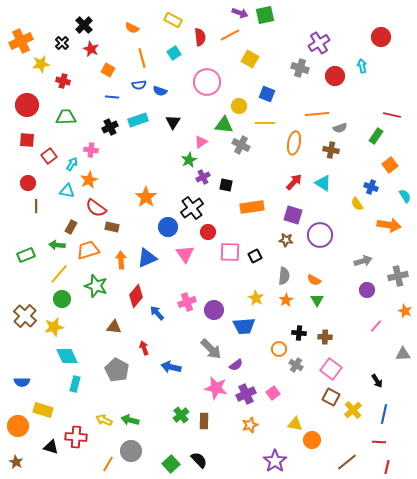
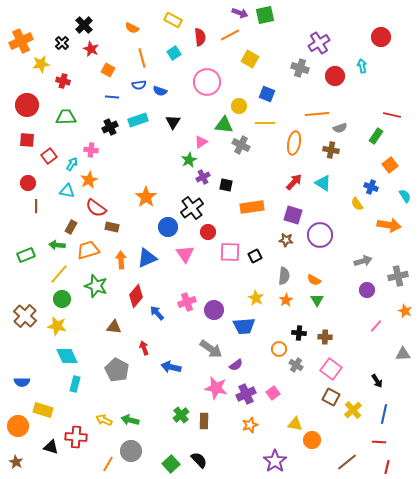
yellow star at (54, 327): moved 3 px right, 1 px up; rotated 24 degrees clockwise
gray arrow at (211, 349): rotated 10 degrees counterclockwise
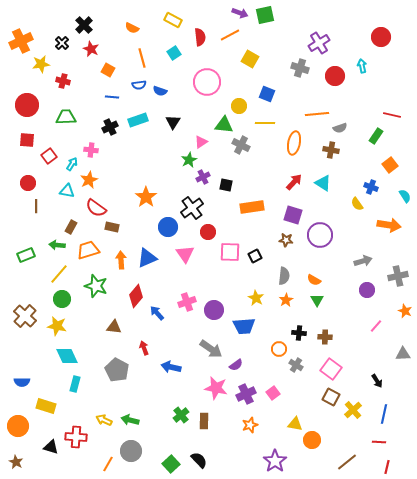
yellow rectangle at (43, 410): moved 3 px right, 4 px up
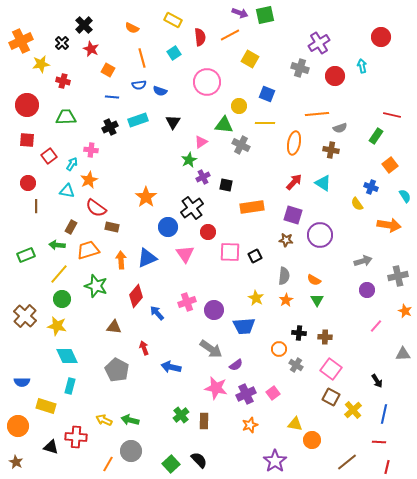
cyan rectangle at (75, 384): moved 5 px left, 2 px down
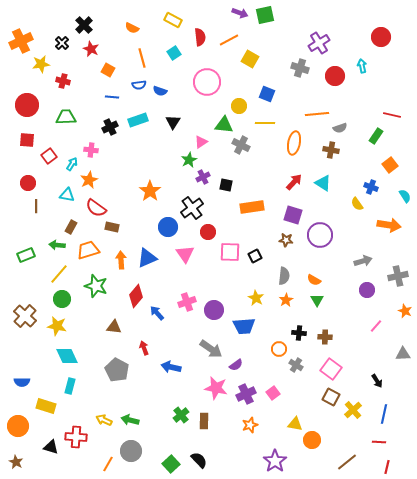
orange line at (230, 35): moved 1 px left, 5 px down
cyan triangle at (67, 191): moved 4 px down
orange star at (146, 197): moved 4 px right, 6 px up
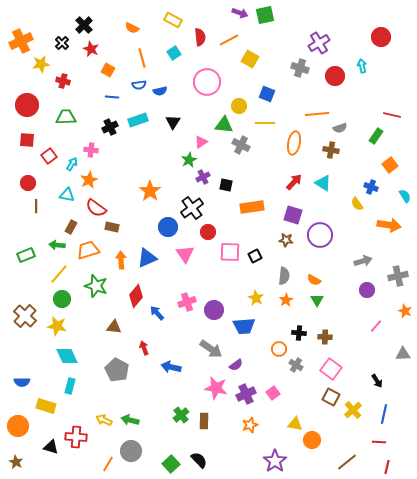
blue semicircle at (160, 91): rotated 32 degrees counterclockwise
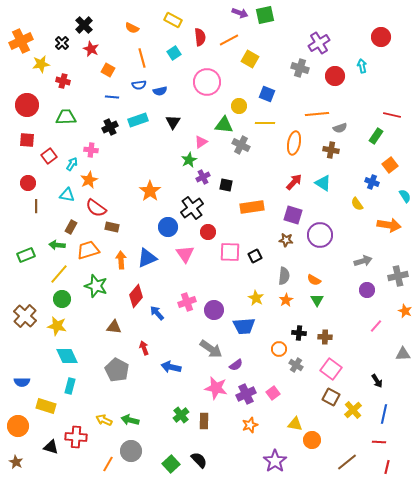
blue cross at (371, 187): moved 1 px right, 5 px up
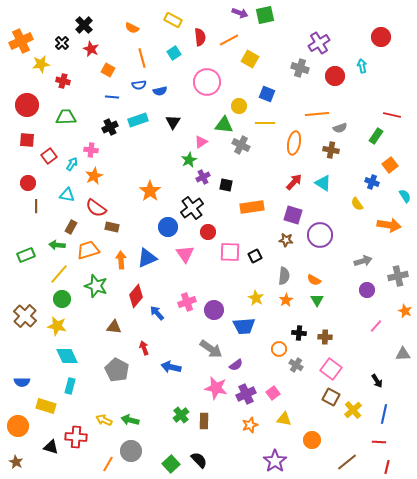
orange star at (89, 180): moved 5 px right, 4 px up
yellow triangle at (295, 424): moved 11 px left, 5 px up
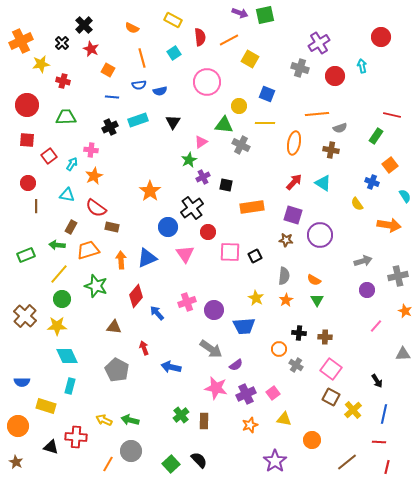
yellow star at (57, 326): rotated 12 degrees counterclockwise
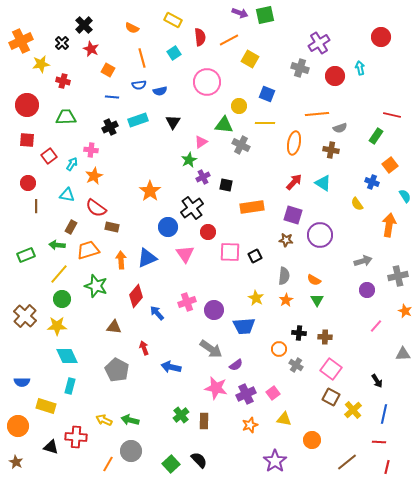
cyan arrow at (362, 66): moved 2 px left, 2 px down
orange arrow at (389, 225): rotated 90 degrees counterclockwise
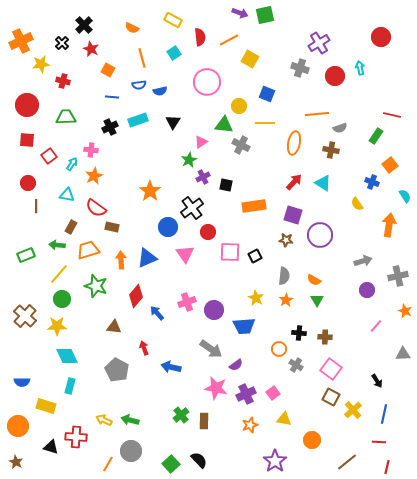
orange rectangle at (252, 207): moved 2 px right, 1 px up
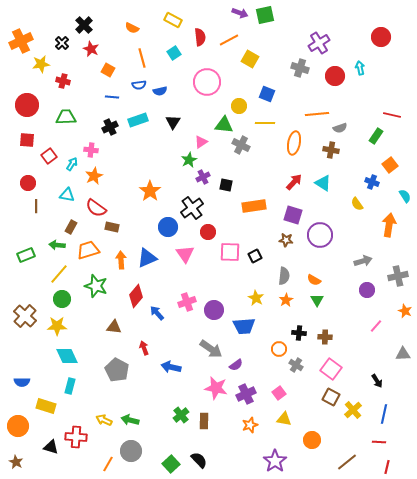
pink square at (273, 393): moved 6 px right
